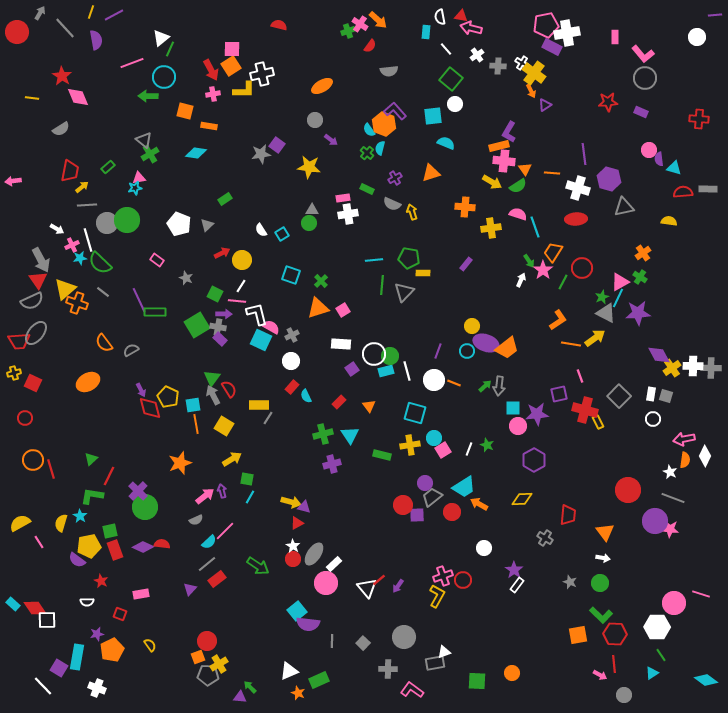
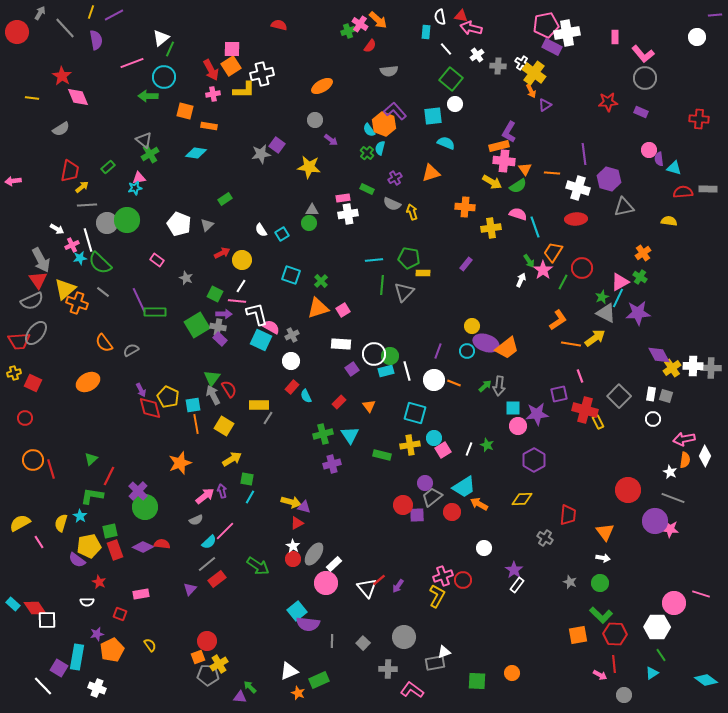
red star at (101, 581): moved 2 px left, 1 px down
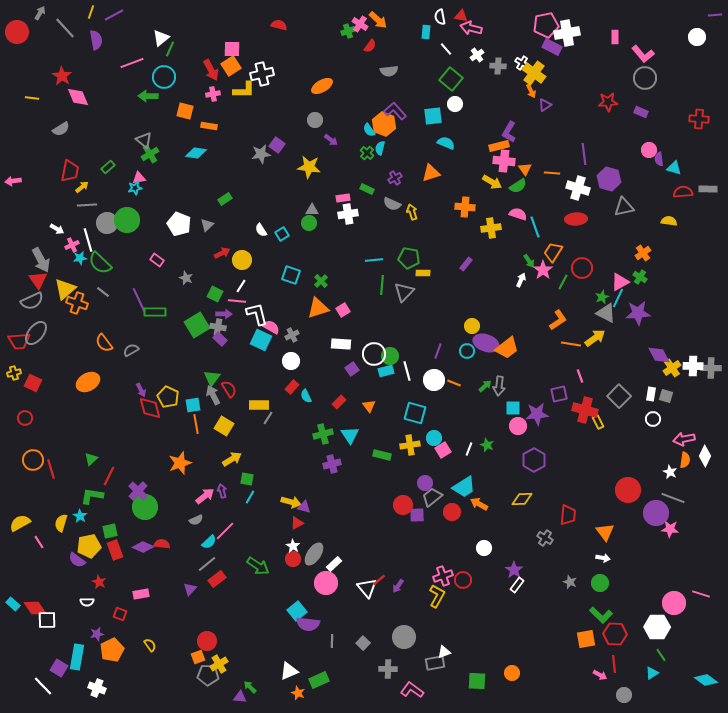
purple circle at (655, 521): moved 1 px right, 8 px up
orange square at (578, 635): moved 8 px right, 4 px down
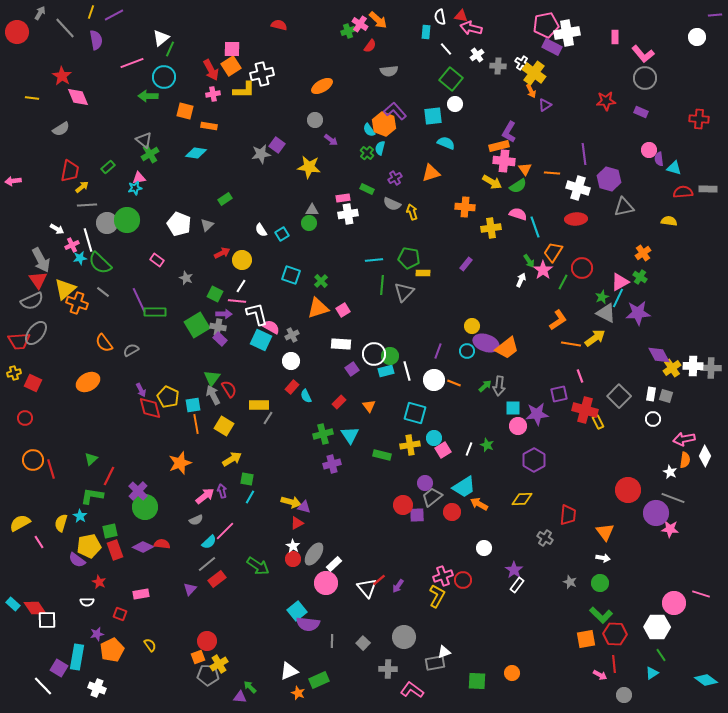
red star at (608, 102): moved 2 px left, 1 px up
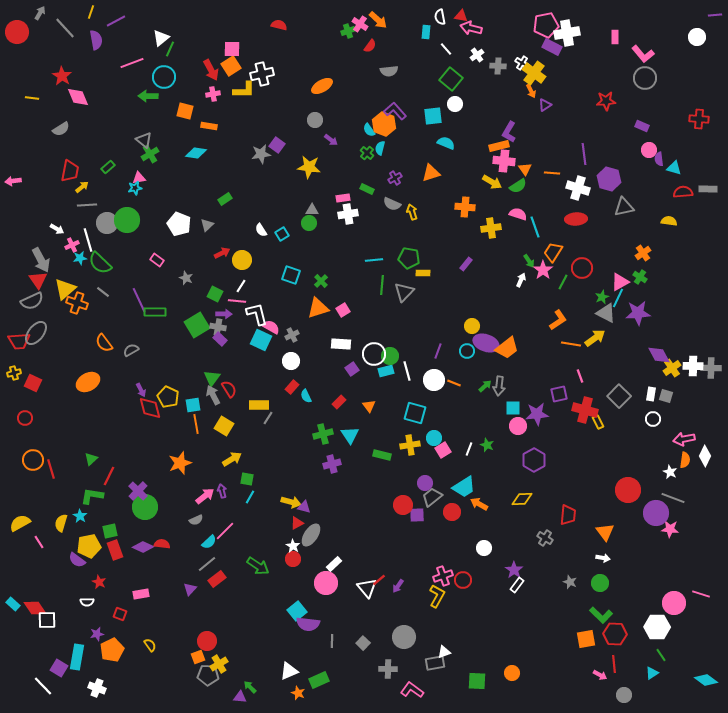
purple line at (114, 15): moved 2 px right, 6 px down
purple rectangle at (641, 112): moved 1 px right, 14 px down
gray ellipse at (314, 554): moved 3 px left, 19 px up
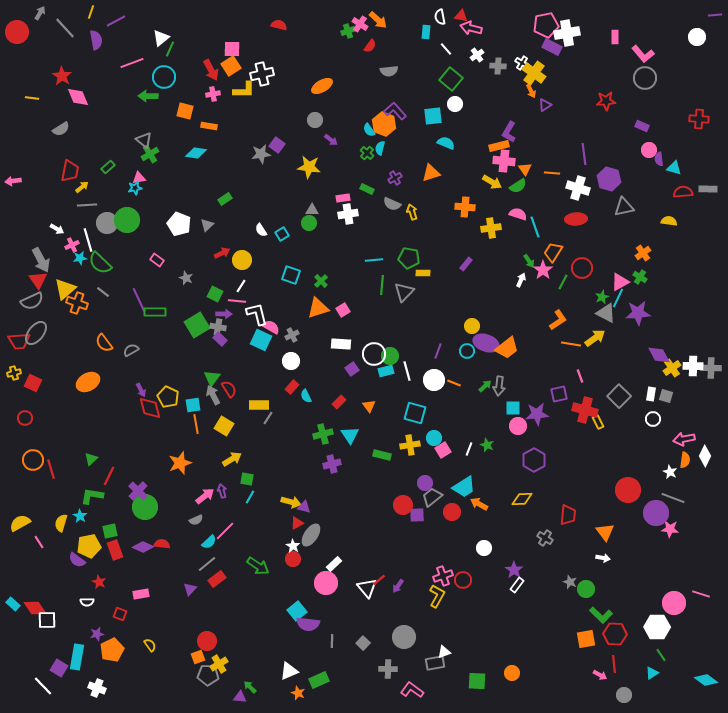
green circle at (600, 583): moved 14 px left, 6 px down
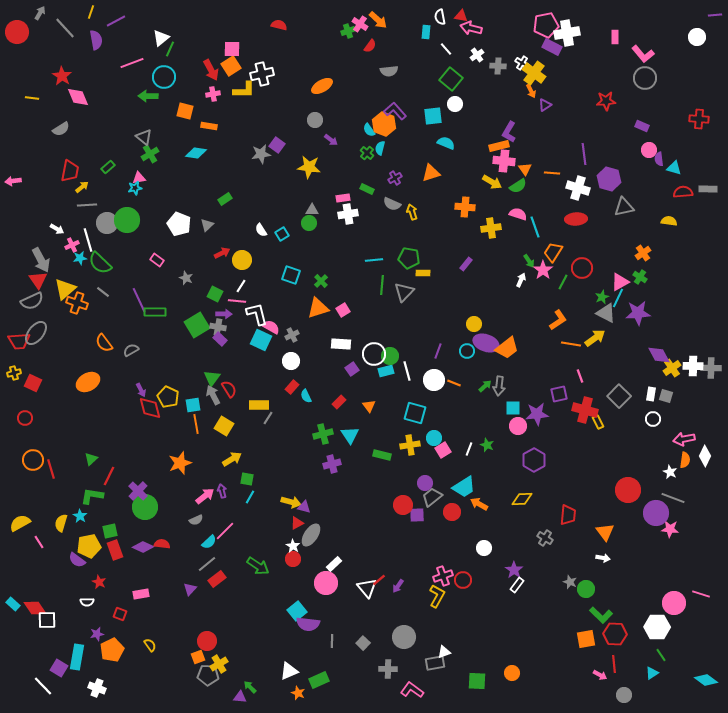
gray triangle at (144, 140): moved 3 px up
yellow circle at (472, 326): moved 2 px right, 2 px up
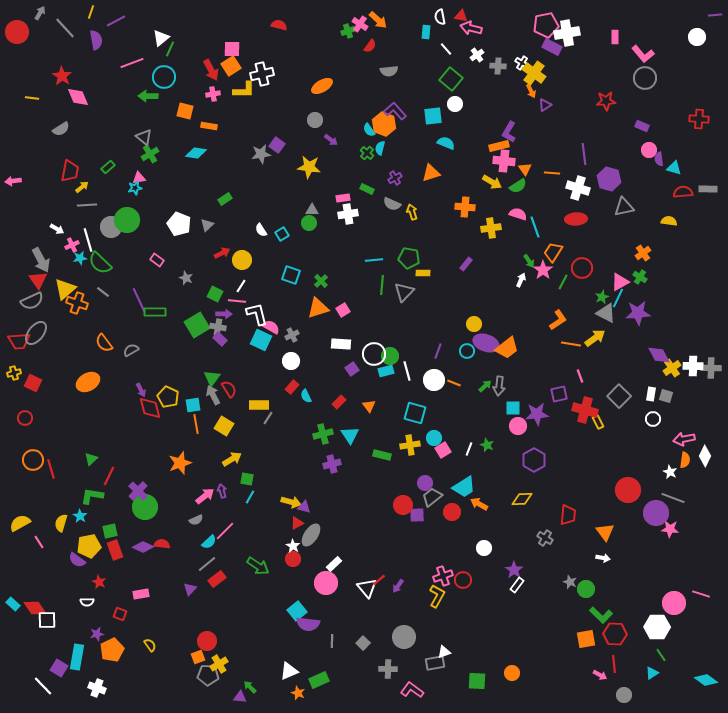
gray circle at (107, 223): moved 4 px right, 4 px down
